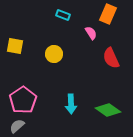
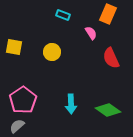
yellow square: moved 1 px left, 1 px down
yellow circle: moved 2 px left, 2 px up
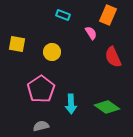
orange rectangle: moved 1 px down
yellow square: moved 3 px right, 3 px up
red semicircle: moved 2 px right, 1 px up
pink pentagon: moved 18 px right, 11 px up
green diamond: moved 1 px left, 3 px up
gray semicircle: moved 24 px right; rotated 28 degrees clockwise
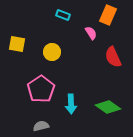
green diamond: moved 1 px right
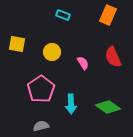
pink semicircle: moved 8 px left, 30 px down
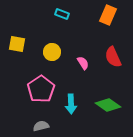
cyan rectangle: moved 1 px left, 1 px up
green diamond: moved 2 px up
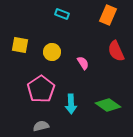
yellow square: moved 3 px right, 1 px down
red semicircle: moved 3 px right, 6 px up
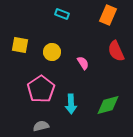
green diamond: rotated 50 degrees counterclockwise
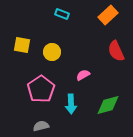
orange rectangle: rotated 24 degrees clockwise
yellow square: moved 2 px right
pink semicircle: moved 12 px down; rotated 88 degrees counterclockwise
